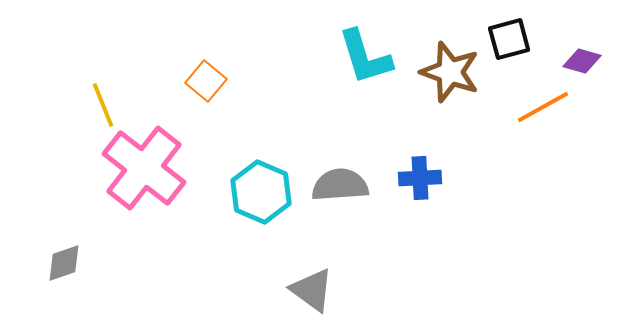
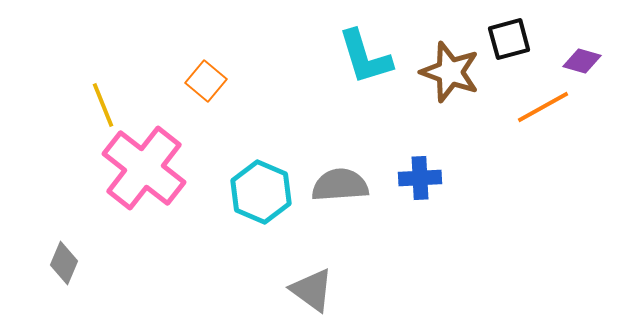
gray diamond: rotated 48 degrees counterclockwise
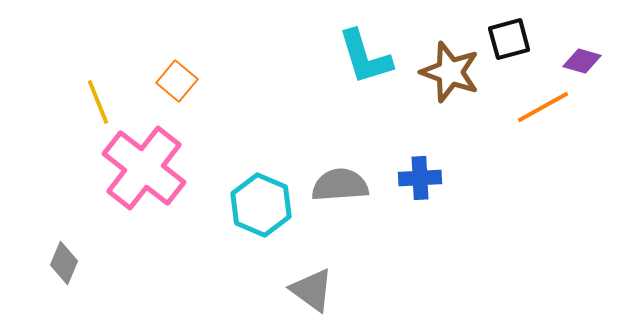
orange square: moved 29 px left
yellow line: moved 5 px left, 3 px up
cyan hexagon: moved 13 px down
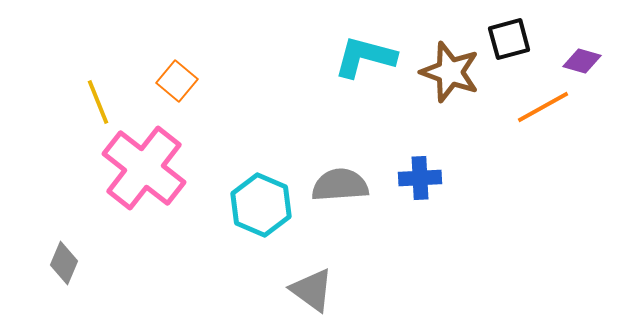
cyan L-shape: rotated 122 degrees clockwise
